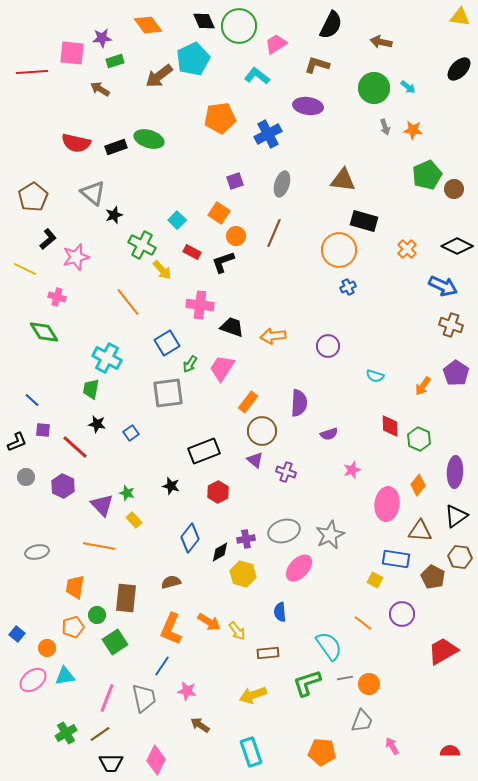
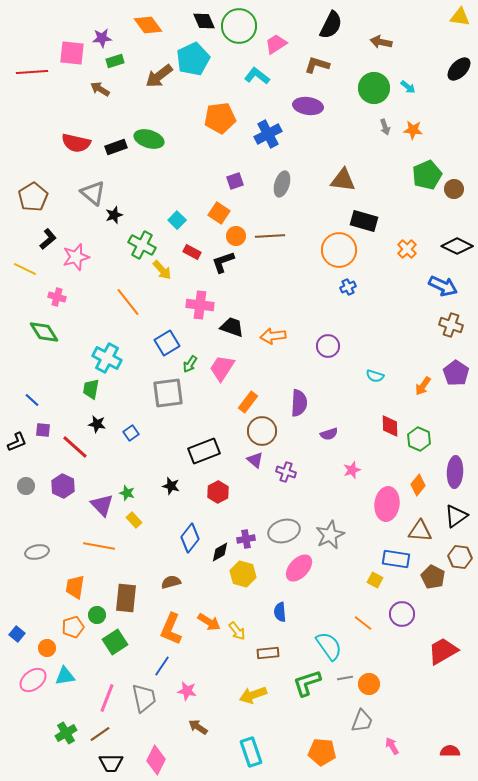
brown line at (274, 233): moved 4 px left, 3 px down; rotated 64 degrees clockwise
gray circle at (26, 477): moved 9 px down
brown arrow at (200, 725): moved 2 px left, 2 px down
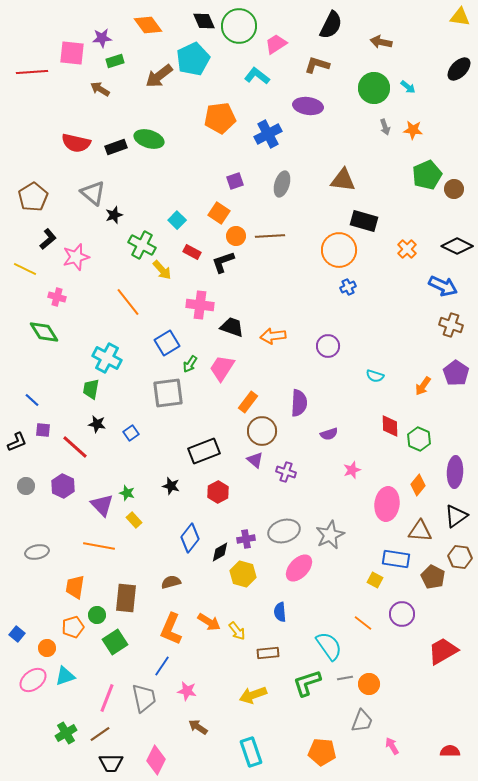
cyan triangle at (65, 676): rotated 10 degrees counterclockwise
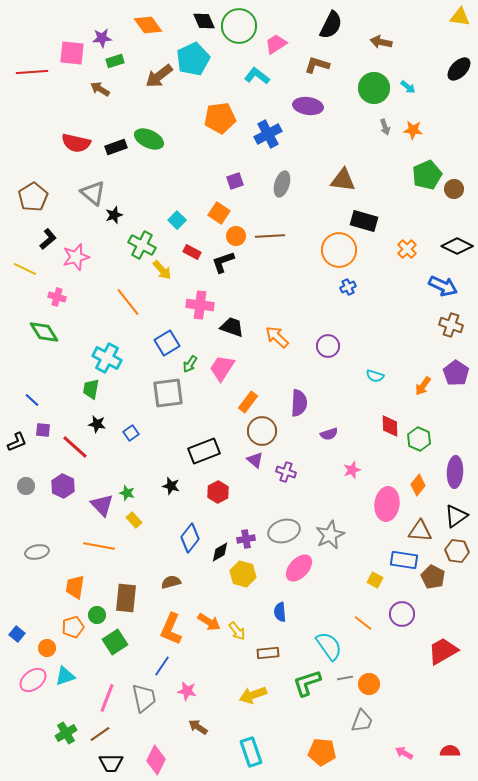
green ellipse at (149, 139): rotated 8 degrees clockwise
orange arrow at (273, 336): moved 4 px right, 1 px down; rotated 50 degrees clockwise
brown hexagon at (460, 557): moved 3 px left, 6 px up
blue rectangle at (396, 559): moved 8 px right, 1 px down
pink arrow at (392, 746): moved 12 px right, 7 px down; rotated 30 degrees counterclockwise
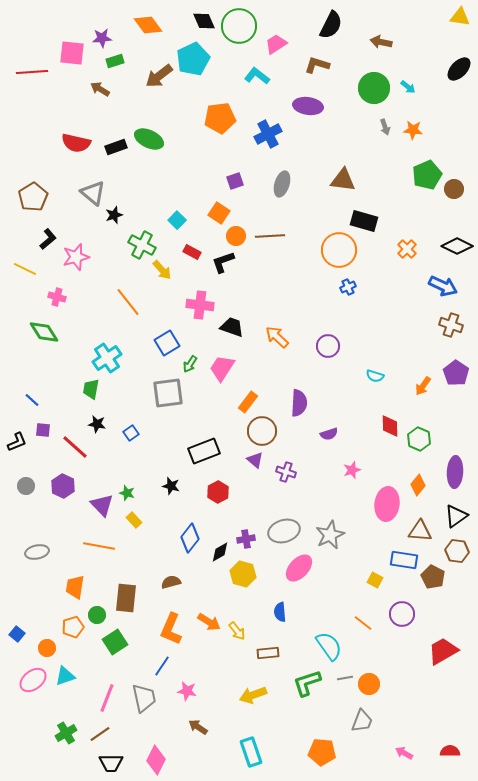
cyan cross at (107, 358): rotated 28 degrees clockwise
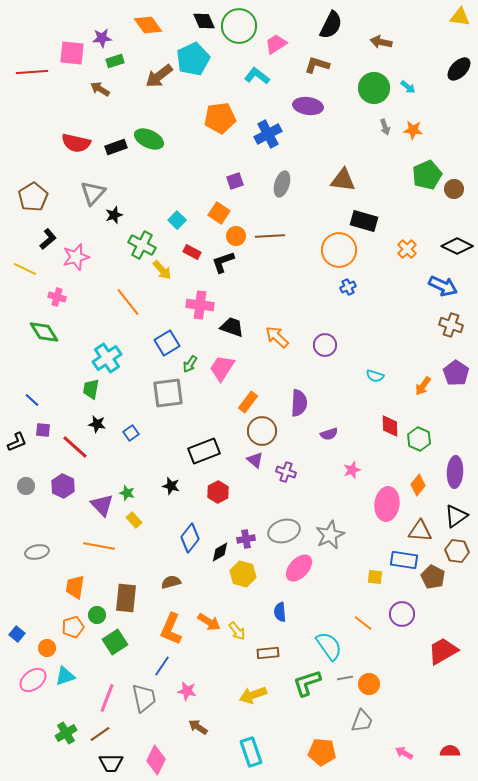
gray triangle at (93, 193): rotated 32 degrees clockwise
purple circle at (328, 346): moved 3 px left, 1 px up
yellow square at (375, 580): moved 3 px up; rotated 21 degrees counterclockwise
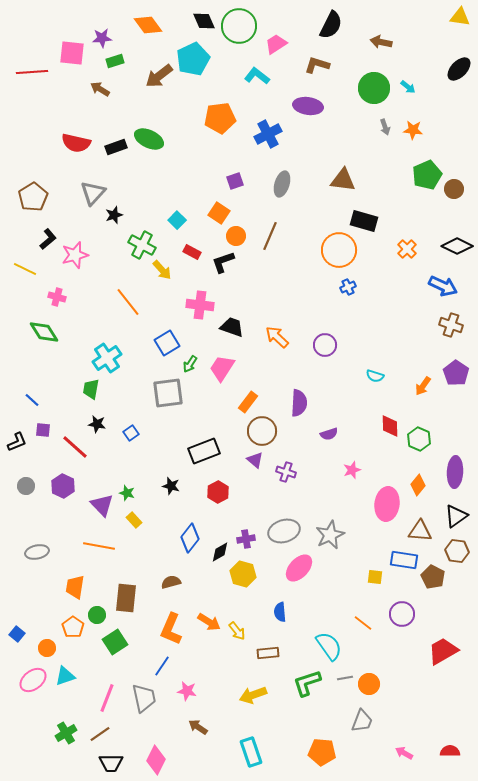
brown line at (270, 236): rotated 64 degrees counterclockwise
pink star at (76, 257): moved 1 px left, 2 px up
orange pentagon at (73, 627): rotated 20 degrees counterclockwise
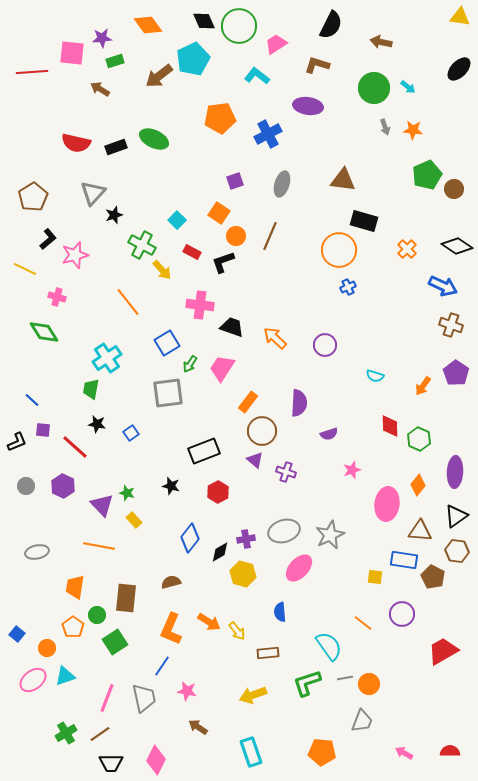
green ellipse at (149, 139): moved 5 px right
black diamond at (457, 246): rotated 8 degrees clockwise
orange arrow at (277, 337): moved 2 px left, 1 px down
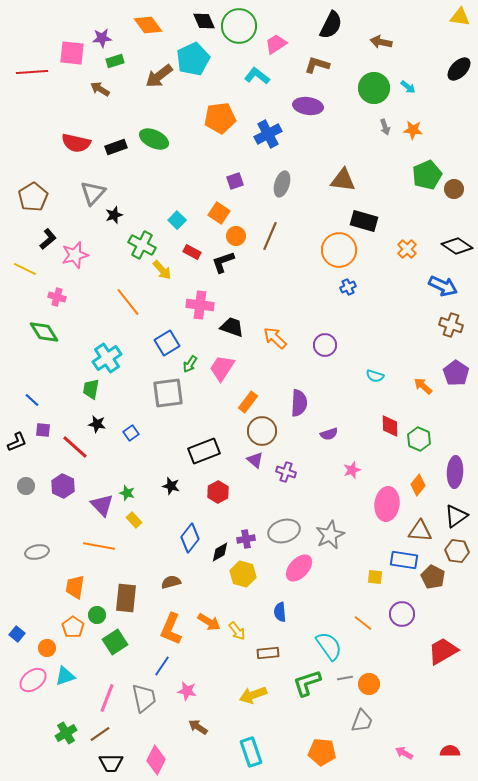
orange arrow at (423, 386): rotated 96 degrees clockwise
